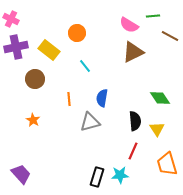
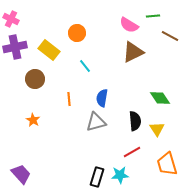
purple cross: moved 1 px left
gray triangle: moved 6 px right
red line: moved 1 px left, 1 px down; rotated 36 degrees clockwise
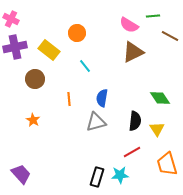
black semicircle: rotated 12 degrees clockwise
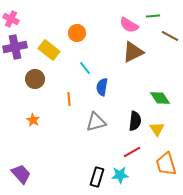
cyan line: moved 2 px down
blue semicircle: moved 11 px up
orange trapezoid: moved 1 px left
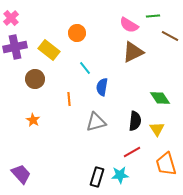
pink cross: moved 1 px up; rotated 21 degrees clockwise
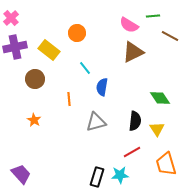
orange star: moved 1 px right
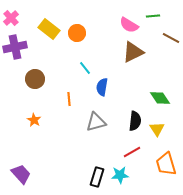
brown line: moved 1 px right, 2 px down
yellow rectangle: moved 21 px up
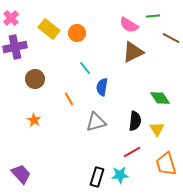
orange line: rotated 24 degrees counterclockwise
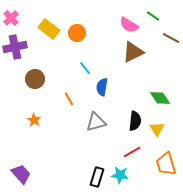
green line: rotated 40 degrees clockwise
cyan star: rotated 12 degrees clockwise
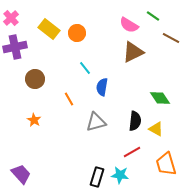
yellow triangle: moved 1 px left; rotated 28 degrees counterclockwise
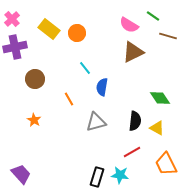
pink cross: moved 1 px right, 1 px down
brown line: moved 3 px left, 2 px up; rotated 12 degrees counterclockwise
yellow triangle: moved 1 px right, 1 px up
orange trapezoid: rotated 10 degrees counterclockwise
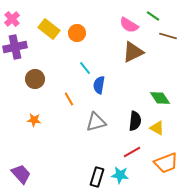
blue semicircle: moved 3 px left, 2 px up
orange star: rotated 24 degrees counterclockwise
orange trapezoid: moved 1 px up; rotated 85 degrees counterclockwise
